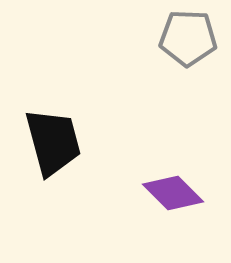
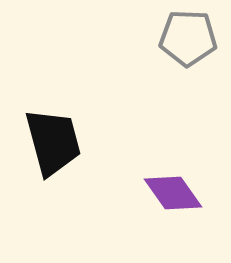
purple diamond: rotated 10 degrees clockwise
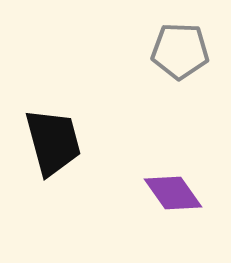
gray pentagon: moved 8 px left, 13 px down
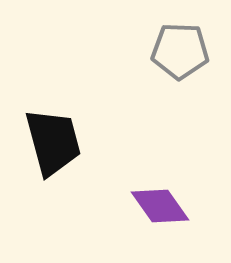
purple diamond: moved 13 px left, 13 px down
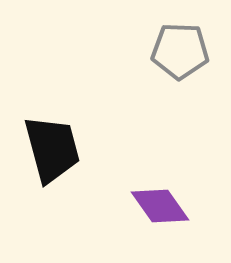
black trapezoid: moved 1 px left, 7 px down
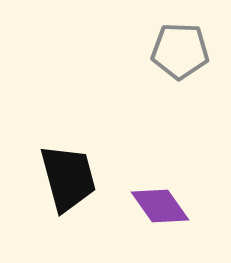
black trapezoid: moved 16 px right, 29 px down
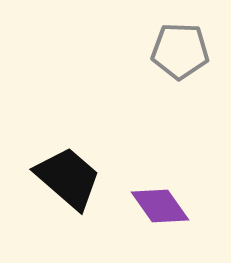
black trapezoid: rotated 34 degrees counterclockwise
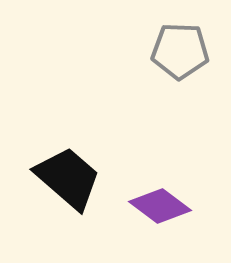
purple diamond: rotated 18 degrees counterclockwise
